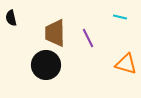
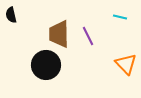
black semicircle: moved 3 px up
brown trapezoid: moved 4 px right, 1 px down
purple line: moved 2 px up
orange triangle: rotated 30 degrees clockwise
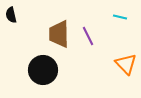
black circle: moved 3 px left, 5 px down
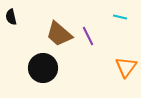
black semicircle: moved 2 px down
brown trapezoid: rotated 48 degrees counterclockwise
orange triangle: moved 3 px down; rotated 20 degrees clockwise
black circle: moved 2 px up
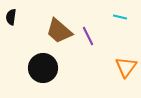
black semicircle: rotated 21 degrees clockwise
brown trapezoid: moved 3 px up
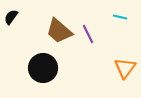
black semicircle: rotated 28 degrees clockwise
purple line: moved 2 px up
orange triangle: moved 1 px left, 1 px down
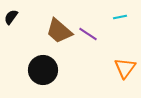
cyan line: rotated 24 degrees counterclockwise
purple line: rotated 30 degrees counterclockwise
black circle: moved 2 px down
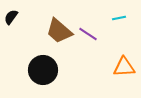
cyan line: moved 1 px left, 1 px down
orange triangle: moved 1 px left, 1 px up; rotated 50 degrees clockwise
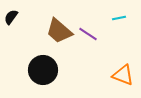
orange triangle: moved 1 px left, 8 px down; rotated 25 degrees clockwise
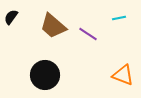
brown trapezoid: moved 6 px left, 5 px up
black circle: moved 2 px right, 5 px down
